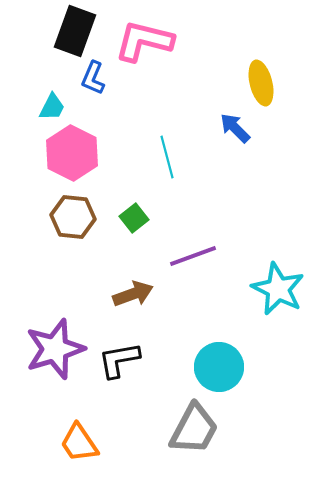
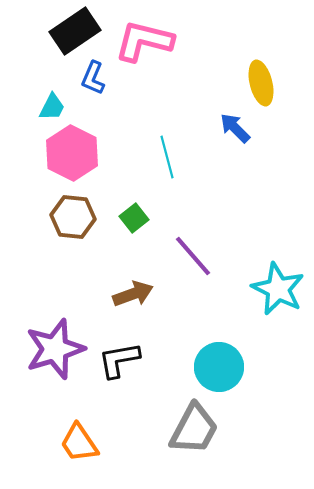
black rectangle: rotated 36 degrees clockwise
purple line: rotated 69 degrees clockwise
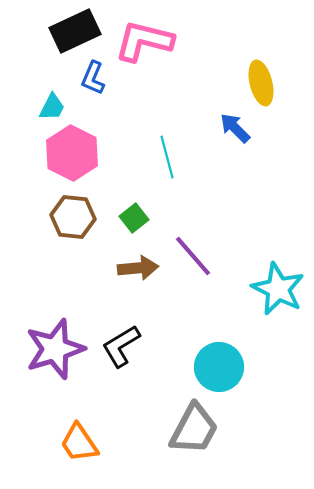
black rectangle: rotated 9 degrees clockwise
brown arrow: moved 5 px right, 26 px up; rotated 15 degrees clockwise
black L-shape: moved 2 px right, 14 px up; rotated 21 degrees counterclockwise
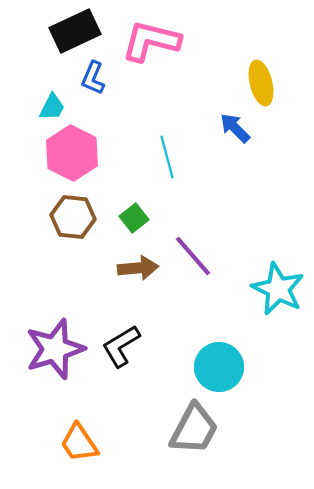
pink L-shape: moved 7 px right
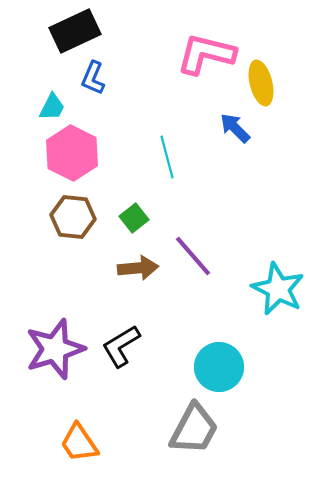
pink L-shape: moved 55 px right, 13 px down
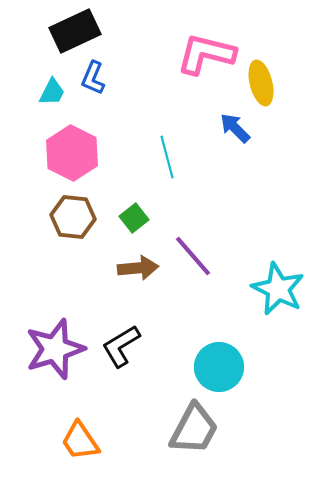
cyan trapezoid: moved 15 px up
orange trapezoid: moved 1 px right, 2 px up
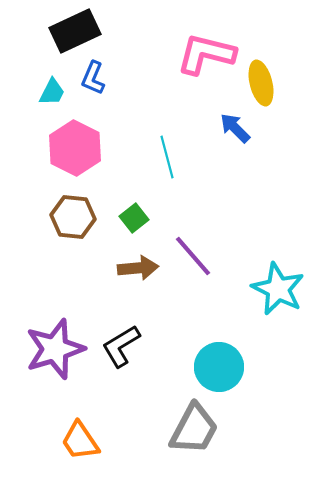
pink hexagon: moved 3 px right, 5 px up
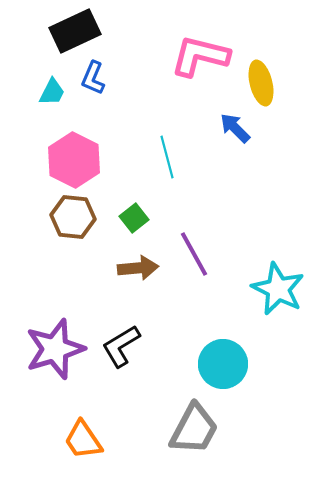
pink L-shape: moved 6 px left, 2 px down
pink hexagon: moved 1 px left, 12 px down
purple line: moved 1 px right, 2 px up; rotated 12 degrees clockwise
cyan circle: moved 4 px right, 3 px up
orange trapezoid: moved 3 px right, 1 px up
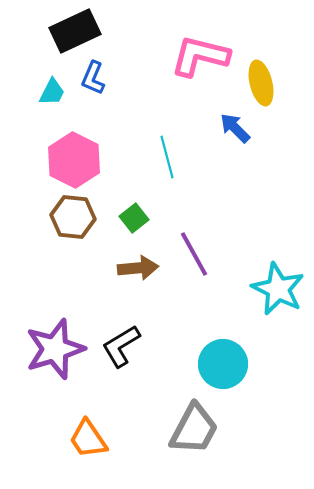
orange trapezoid: moved 5 px right, 1 px up
